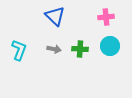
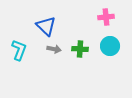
blue triangle: moved 9 px left, 10 px down
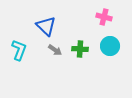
pink cross: moved 2 px left; rotated 21 degrees clockwise
gray arrow: moved 1 px right, 1 px down; rotated 24 degrees clockwise
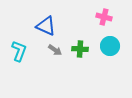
blue triangle: rotated 20 degrees counterclockwise
cyan L-shape: moved 1 px down
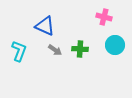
blue triangle: moved 1 px left
cyan circle: moved 5 px right, 1 px up
